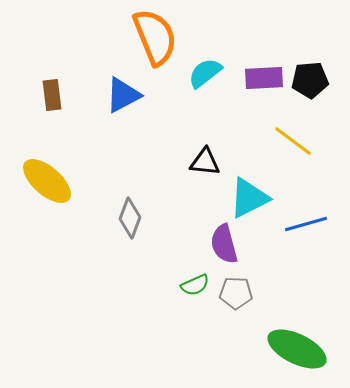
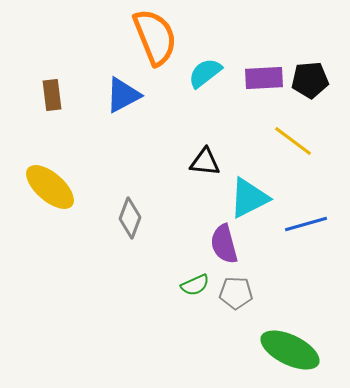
yellow ellipse: moved 3 px right, 6 px down
green ellipse: moved 7 px left, 1 px down
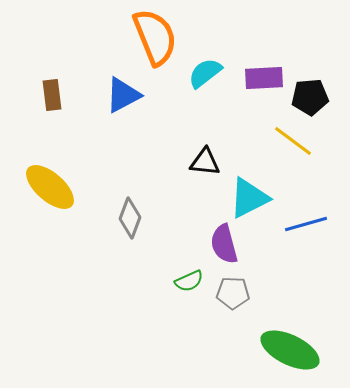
black pentagon: moved 17 px down
green semicircle: moved 6 px left, 4 px up
gray pentagon: moved 3 px left
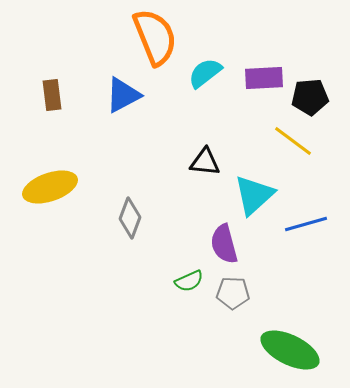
yellow ellipse: rotated 60 degrees counterclockwise
cyan triangle: moved 5 px right, 3 px up; rotated 15 degrees counterclockwise
